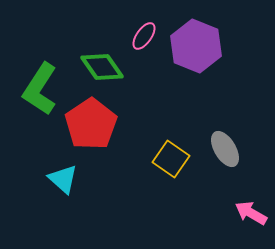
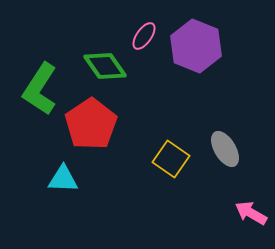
green diamond: moved 3 px right, 1 px up
cyan triangle: rotated 40 degrees counterclockwise
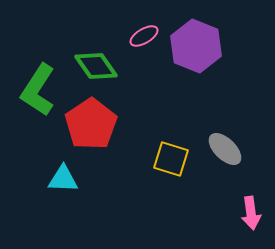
pink ellipse: rotated 24 degrees clockwise
green diamond: moved 9 px left
green L-shape: moved 2 px left, 1 px down
gray ellipse: rotated 15 degrees counterclockwise
yellow square: rotated 18 degrees counterclockwise
pink arrow: rotated 128 degrees counterclockwise
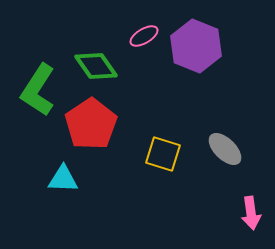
yellow square: moved 8 px left, 5 px up
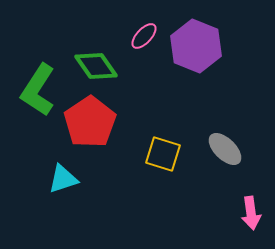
pink ellipse: rotated 16 degrees counterclockwise
red pentagon: moved 1 px left, 2 px up
cyan triangle: rotated 20 degrees counterclockwise
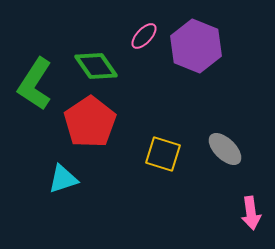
green L-shape: moved 3 px left, 6 px up
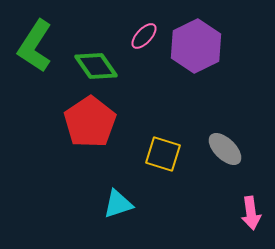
purple hexagon: rotated 12 degrees clockwise
green L-shape: moved 38 px up
cyan triangle: moved 55 px right, 25 px down
